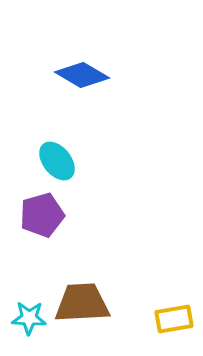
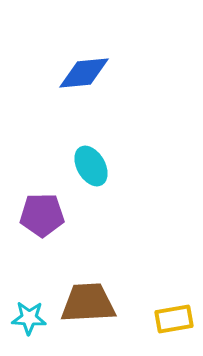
blue diamond: moved 2 px right, 2 px up; rotated 36 degrees counterclockwise
cyan ellipse: moved 34 px right, 5 px down; rotated 9 degrees clockwise
purple pentagon: rotated 15 degrees clockwise
brown trapezoid: moved 6 px right
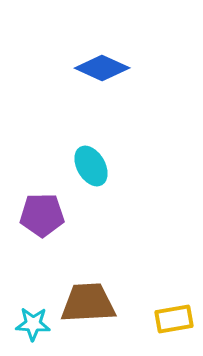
blue diamond: moved 18 px right, 5 px up; rotated 30 degrees clockwise
cyan star: moved 4 px right, 6 px down
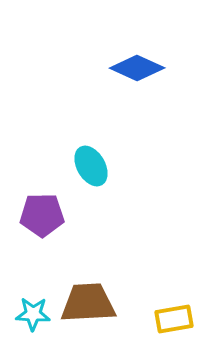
blue diamond: moved 35 px right
cyan star: moved 10 px up
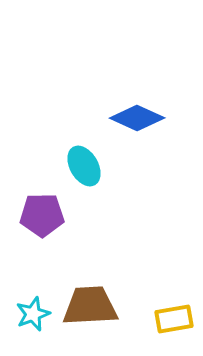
blue diamond: moved 50 px down
cyan ellipse: moved 7 px left
brown trapezoid: moved 2 px right, 3 px down
cyan star: rotated 24 degrees counterclockwise
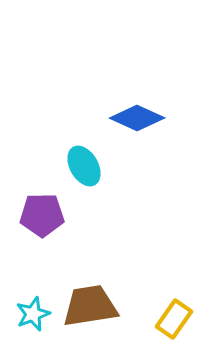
brown trapezoid: rotated 6 degrees counterclockwise
yellow rectangle: rotated 45 degrees counterclockwise
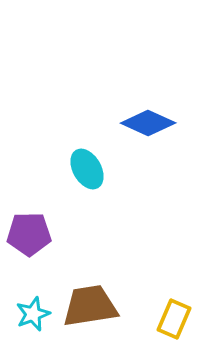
blue diamond: moved 11 px right, 5 px down
cyan ellipse: moved 3 px right, 3 px down
purple pentagon: moved 13 px left, 19 px down
yellow rectangle: rotated 12 degrees counterclockwise
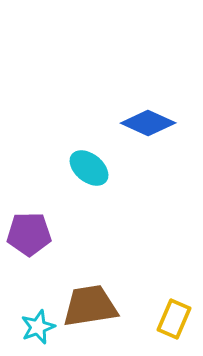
cyan ellipse: moved 2 px right, 1 px up; rotated 21 degrees counterclockwise
cyan star: moved 5 px right, 13 px down
